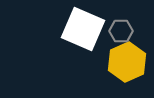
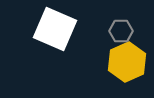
white square: moved 28 px left
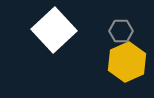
white square: moved 1 px left, 1 px down; rotated 24 degrees clockwise
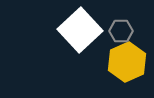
white square: moved 26 px right
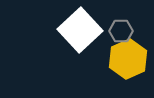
yellow hexagon: moved 1 px right, 3 px up
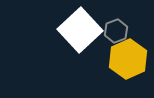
gray hexagon: moved 5 px left; rotated 20 degrees counterclockwise
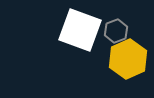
white square: rotated 27 degrees counterclockwise
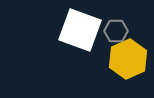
gray hexagon: rotated 20 degrees clockwise
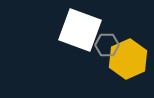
gray hexagon: moved 9 px left, 14 px down
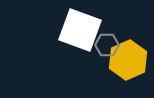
yellow hexagon: moved 1 px down
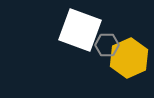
yellow hexagon: moved 1 px right, 2 px up
